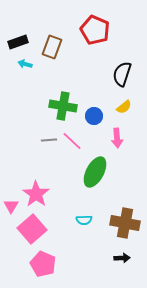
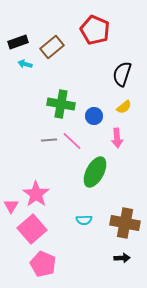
brown rectangle: rotated 30 degrees clockwise
green cross: moved 2 px left, 2 px up
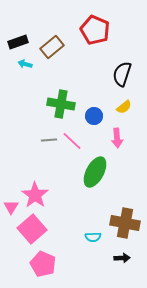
pink star: moved 1 px left, 1 px down
pink triangle: moved 1 px down
cyan semicircle: moved 9 px right, 17 px down
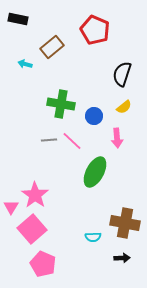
black rectangle: moved 23 px up; rotated 30 degrees clockwise
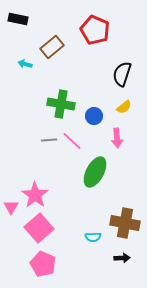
pink square: moved 7 px right, 1 px up
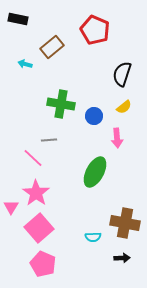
pink line: moved 39 px left, 17 px down
pink star: moved 1 px right, 2 px up
